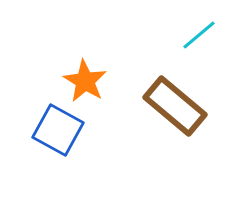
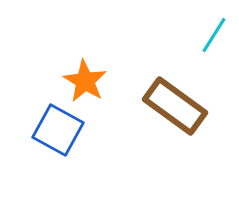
cyan line: moved 15 px right; rotated 18 degrees counterclockwise
brown rectangle: rotated 4 degrees counterclockwise
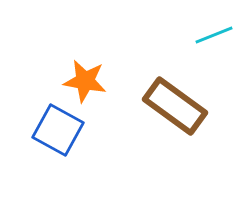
cyan line: rotated 36 degrees clockwise
orange star: rotated 21 degrees counterclockwise
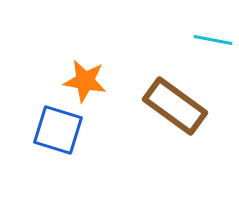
cyan line: moved 1 px left, 5 px down; rotated 33 degrees clockwise
blue square: rotated 12 degrees counterclockwise
